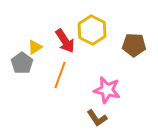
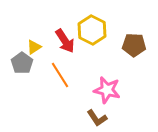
yellow triangle: moved 1 px left
orange line: rotated 52 degrees counterclockwise
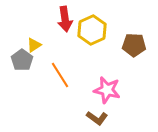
yellow hexagon: rotated 8 degrees clockwise
red arrow: moved 22 px up; rotated 25 degrees clockwise
yellow triangle: moved 2 px up
gray pentagon: moved 3 px up
brown L-shape: rotated 20 degrees counterclockwise
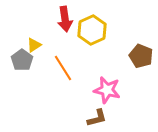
brown pentagon: moved 7 px right, 11 px down; rotated 20 degrees clockwise
orange line: moved 3 px right, 7 px up
brown L-shape: rotated 50 degrees counterclockwise
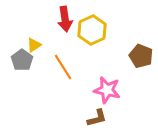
orange line: moved 1 px up
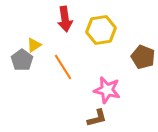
yellow hexagon: moved 9 px right; rotated 16 degrees clockwise
brown pentagon: moved 2 px right, 1 px down
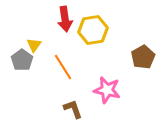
yellow hexagon: moved 8 px left
yellow triangle: rotated 21 degrees counterclockwise
brown pentagon: rotated 20 degrees clockwise
brown L-shape: moved 24 px left, 9 px up; rotated 95 degrees counterclockwise
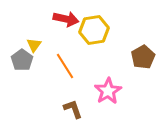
red arrow: moved 1 px right; rotated 70 degrees counterclockwise
yellow hexagon: moved 1 px right
orange line: moved 2 px right, 1 px up
pink star: moved 1 px right, 1 px down; rotated 28 degrees clockwise
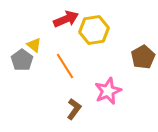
red arrow: rotated 35 degrees counterclockwise
yellow triangle: rotated 28 degrees counterclockwise
pink star: rotated 8 degrees clockwise
brown L-shape: moved 1 px right; rotated 55 degrees clockwise
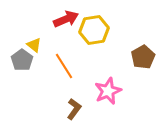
orange line: moved 1 px left
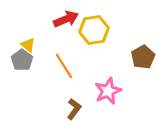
yellow triangle: moved 6 px left
